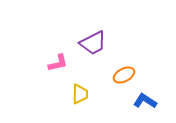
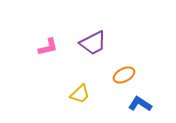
pink L-shape: moved 10 px left, 16 px up
yellow trapezoid: rotated 45 degrees clockwise
blue L-shape: moved 5 px left, 3 px down
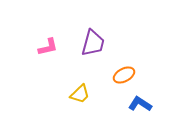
purple trapezoid: rotated 48 degrees counterclockwise
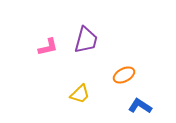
purple trapezoid: moved 7 px left, 3 px up
blue L-shape: moved 2 px down
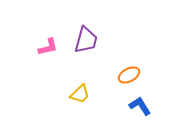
orange ellipse: moved 5 px right
blue L-shape: rotated 25 degrees clockwise
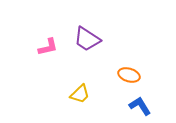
purple trapezoid: moved 1 px right, 1 px up; rotated 108 degrees clockwise
orange ellipse: rotated 45 degrees clockwise
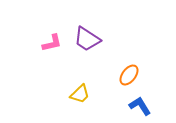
pink L-shape: moved 4 px right, 4 px up
orange ellipse: rotated 70 degrees counterclockwise
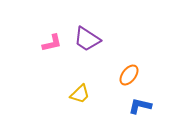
blue L-shape: rotated 45 degrees counterclockwise
